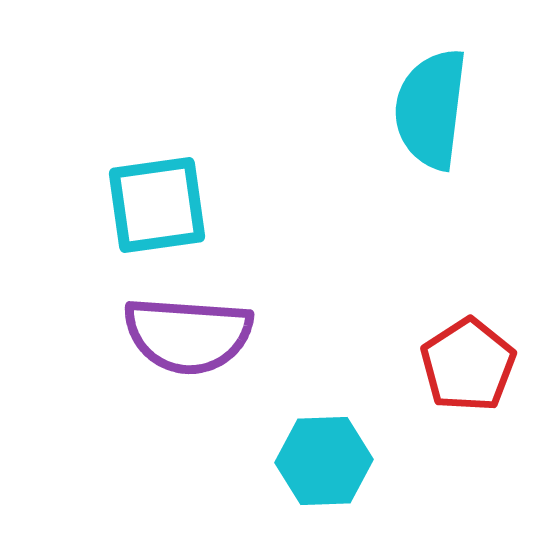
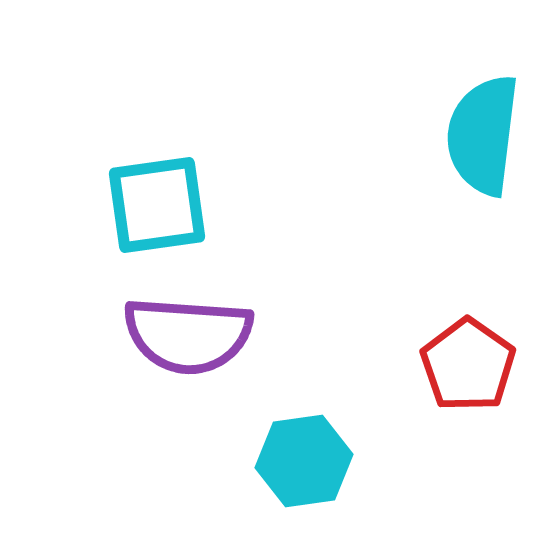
cyan semicircle: moved 52 px right, 26 px down
red pentagon: rotated 4 degrees counterclockwise
cyan hexagon: moved 20 px left; rotated 6 degrees counterclockwise
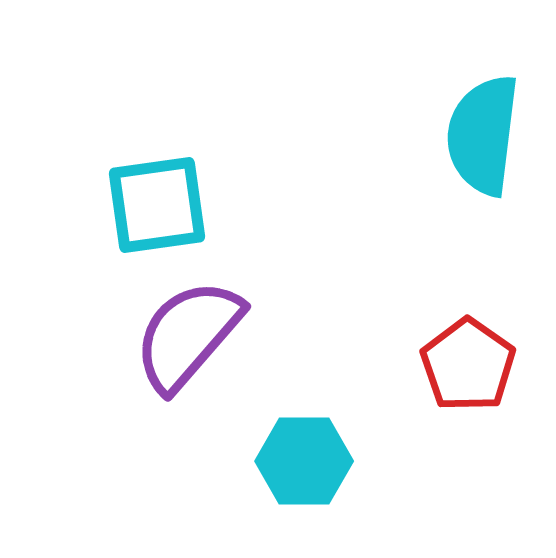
purple semicircle: rotated 127 degrees clockwise
cyan hexagon: rotated 8 degrees clockwise
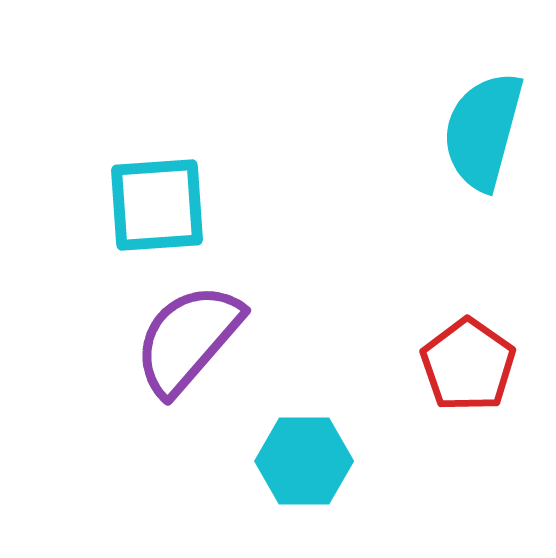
cyan semicircle: moved 4 px up; rotated 8 degrees clockwise
cyan square: rotated 4 degrees clockwise
purple semicircle: moved 4 px down
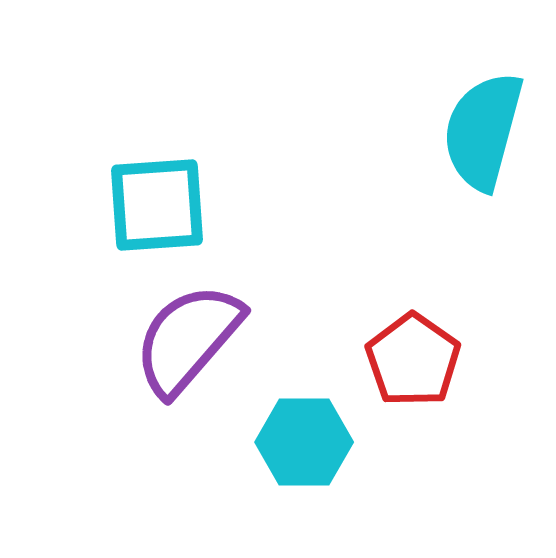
red pentagon: moved 55 px left, 5 px up
cyan hexagon: moved 19 px up
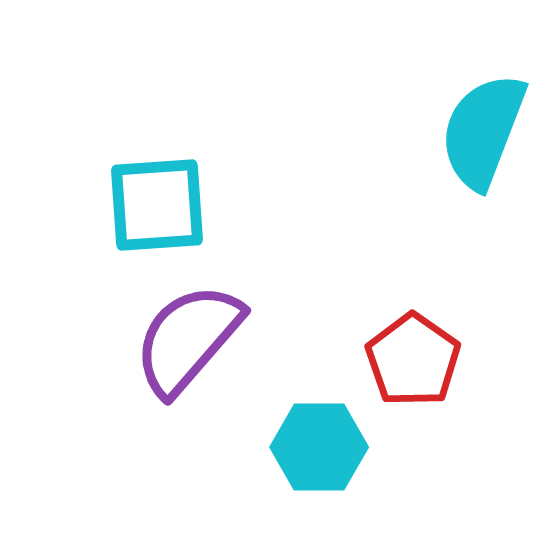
cyan semicircle: rotated 6 degrees clockwise
cyan hexagon: moved 15 px right, 5 px down
